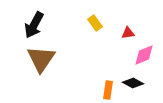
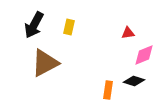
yellow rectangle: moved 26 px left, 4 px down; rotated 49 degrees clockwise
brown triangle: moved 4 px right, 4 px down; rotated 28 degrees clockwise
black diamond: moved 1 px right, 2 px up; rotated 10 degrees counterclockwise
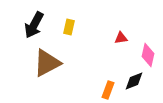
red triangle: moved 7 px left, 5 px down
pink diamond: moved 4 px right; rotated 55 degrees counterclockwise
brown triangle: moved 2 px right
black diamond: rotated 40 degrees counterclockwise
orange rectangle: rotated 12 degrees clockwise
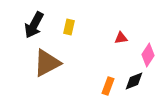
pink diamond: rotated 20 degrees clockwise
orange rectangle: moved 4 px up
